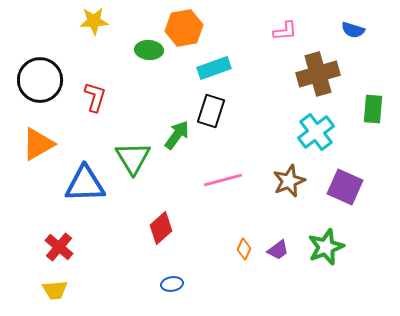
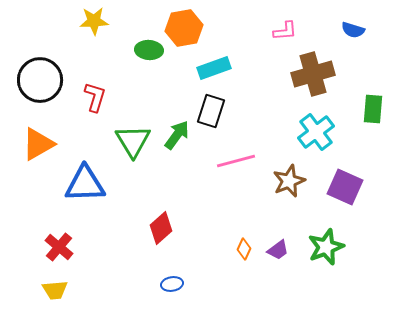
brown cross: moved 5 px left
green triangle: moved 17 px up
pink line: moved 13 px right, 19 px up
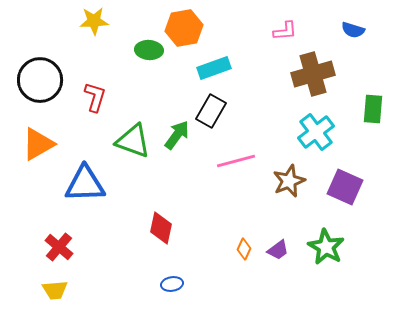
black rectangle: rotated 12 degrees clockwise
green triangle: rotated 39 degrees counterclockwise
red diamond: rotated 36 degrees counterclockwise
green star: rotated 21 degrees counterclockwise
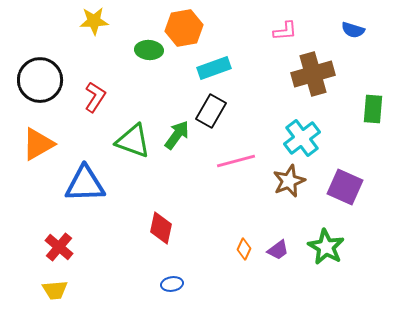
red L-shape: rotated 16 degrees clockwise
cyan cross: moved 14 px left, 6 px down
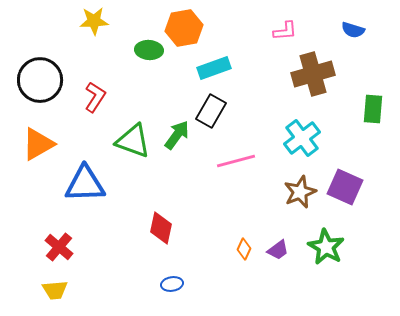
brown star: moved 11 px right, 11 px down
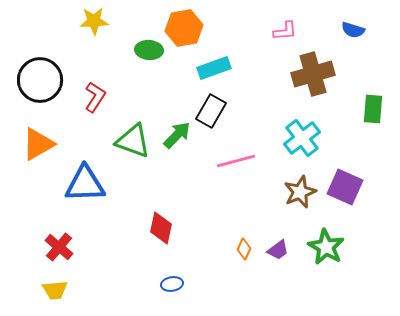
green arrow: rotated 8 degrees clockwise
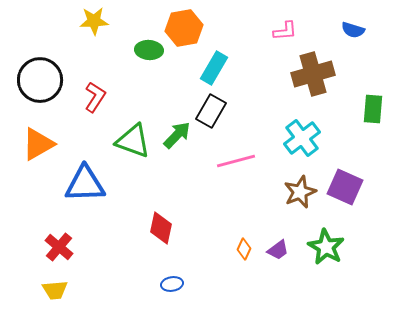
cyan rectangle: rotated 40 degrees counterclockwise
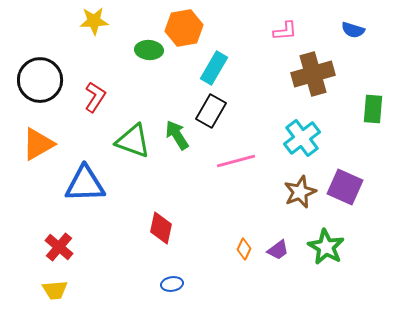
green arrow: rotated 76 degrees counterclockwise
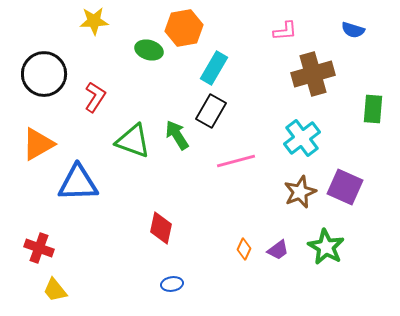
green ellipse: rotated 12 degrees clockwise
black circle: moved 4 px right, 6 px up
blue triangle: moved 7 px left, 1 px up
red cross: moved 20 px left, 1 px down; rotated 20 degrees counterclockwise
yellow trapezoid: rotated 56 degrees clockwise
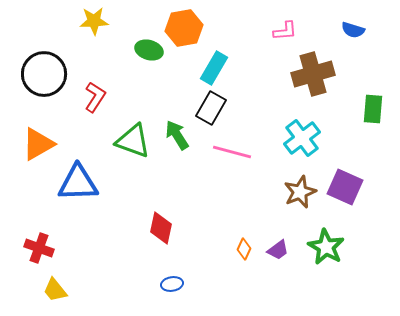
black rectangle: moved 3 px up
pink line: moved 4 px left, 9 px up; rotated 30 degrees clockwise
